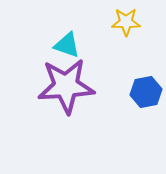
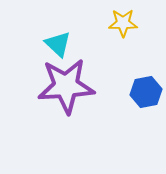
yellow star: moved 3 px left, 1 px down
cyan triangle: moved 9 px left, 1 px up; rotated 24 degrees clockwise
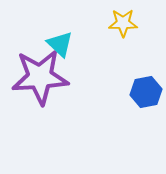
cyan triangle: moved 2 px right
purple star: moved 26 px left, 9 px up
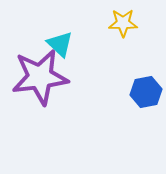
purple star: rotated 4 degrees counterclockwise
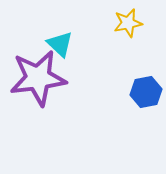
yellow star: moved 5 px right; rotated 12 degrees counterclockwise
purple star: moved 2 px left, 1 px down
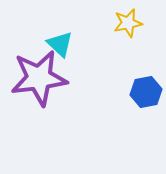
purple star: moved 1 px right
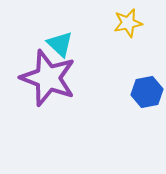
purple star: moved 9 px right; rotated 28 degrees clockwise
blue hexagon: moved 1 px right
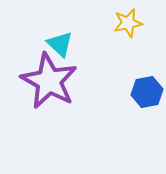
purple star: moved 1 px right, 3 px down; rotated 8 degrees clockwise
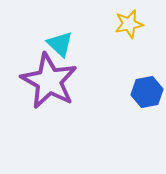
yellow star: moved 1 px right, 1 px down
